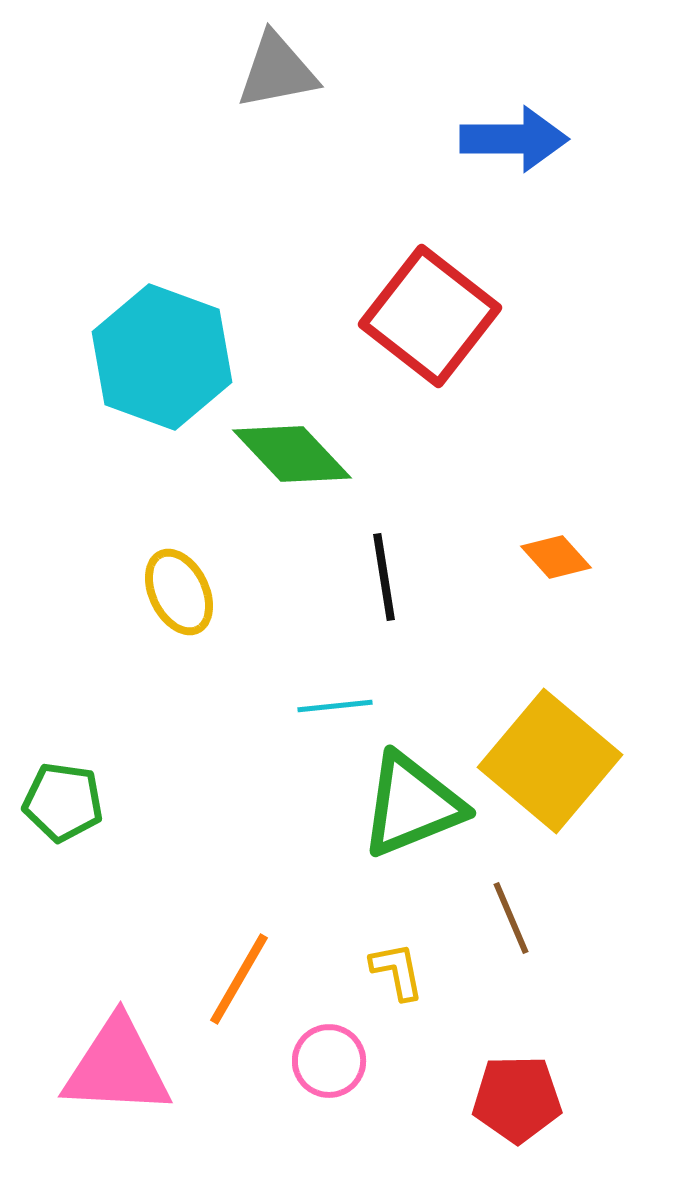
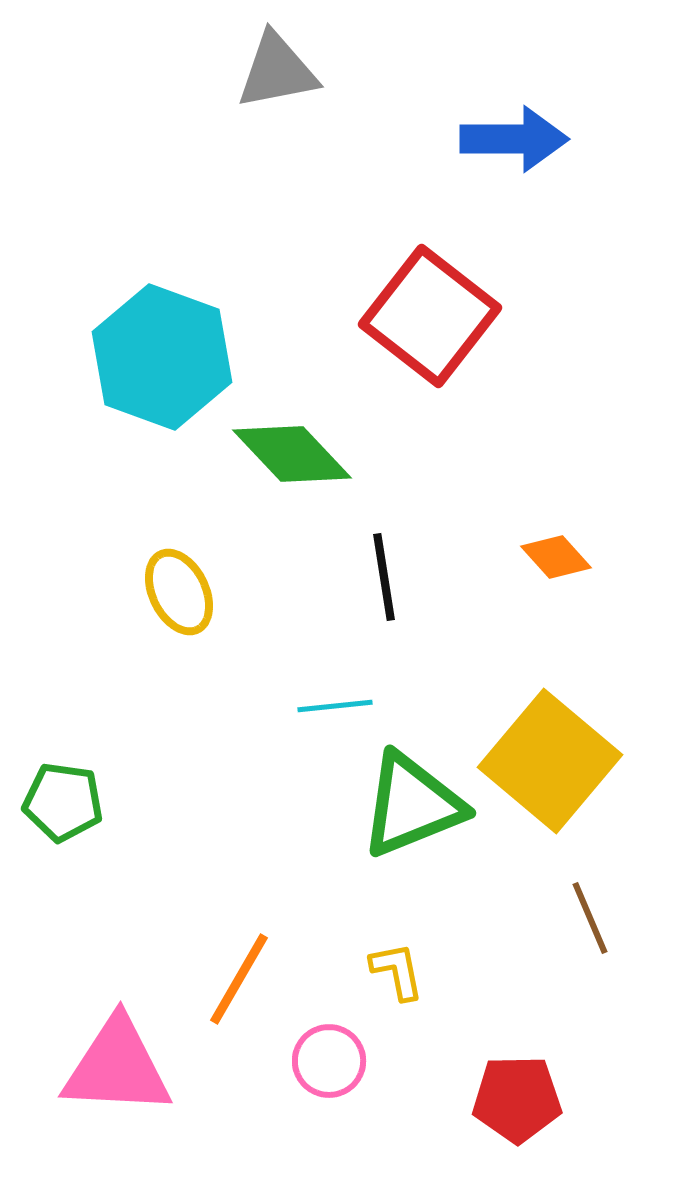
brown line: moved 79 px right
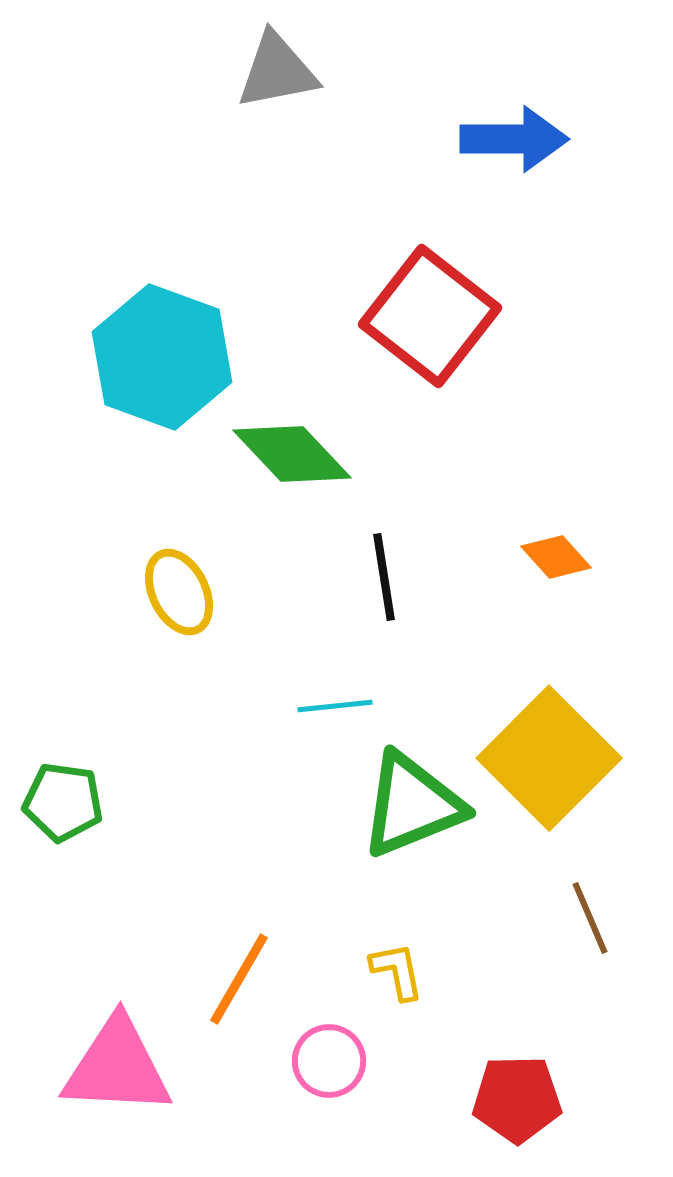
yellow square: moved 1 px left, 3 px up; rotated 5 degrees clockwise
